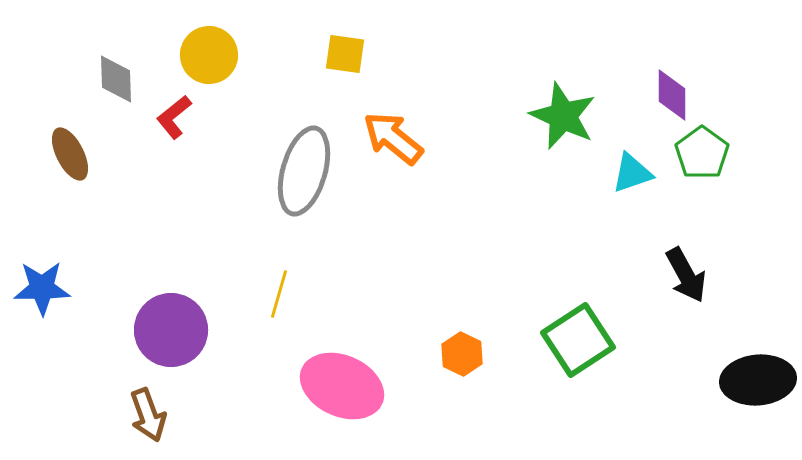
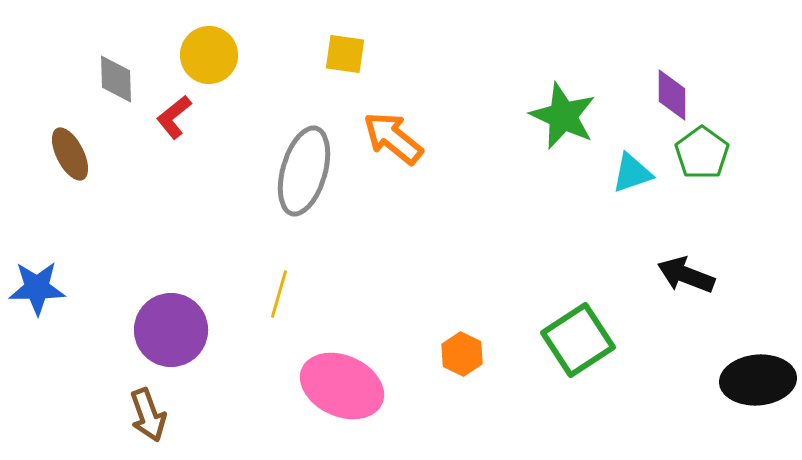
black arrow: rotated 140 degrees clockwise
blue star: moved 5 px left
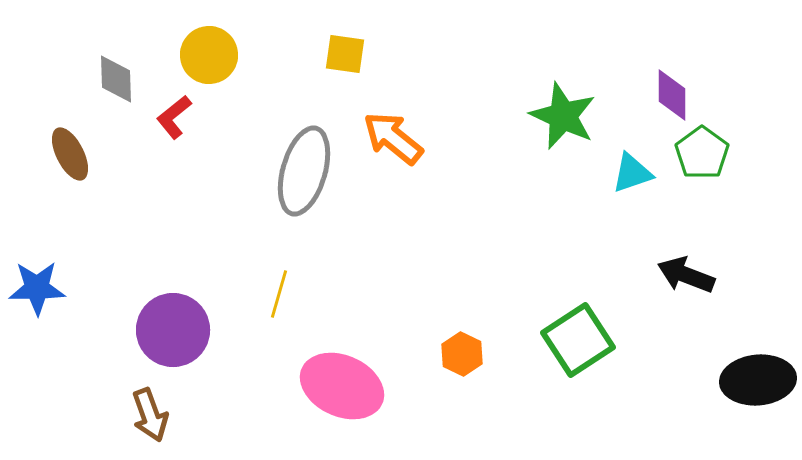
purple circle: moved 2 px right
brown arrow: moved 2 px right
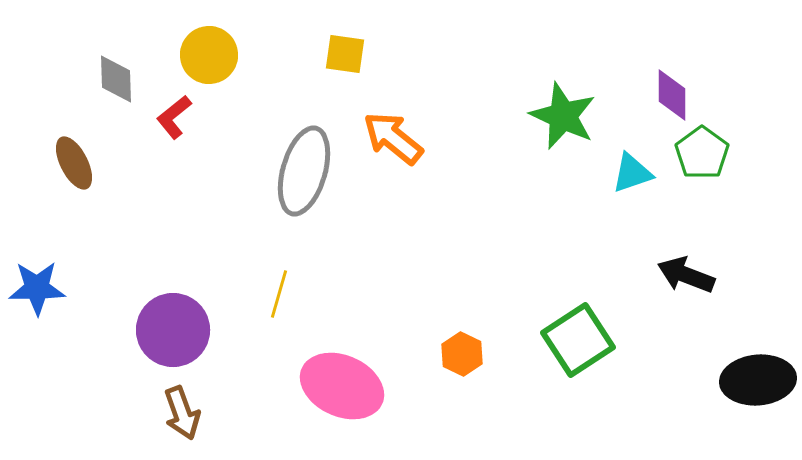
brown ellipse: moved 4 px right, 9 px down
brown arrow: moved 32 px right, 2 px up
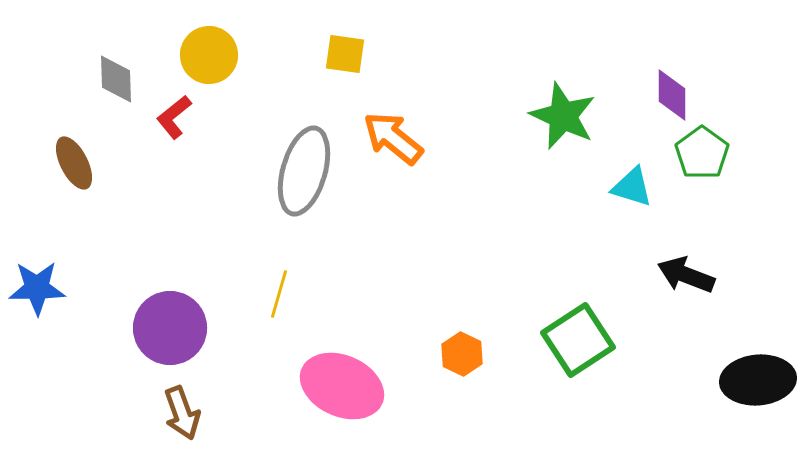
cyan triangle: moved 14 px down; rotated 36 degrees clockwise
purple circle: moved 3 px left, 2 px up
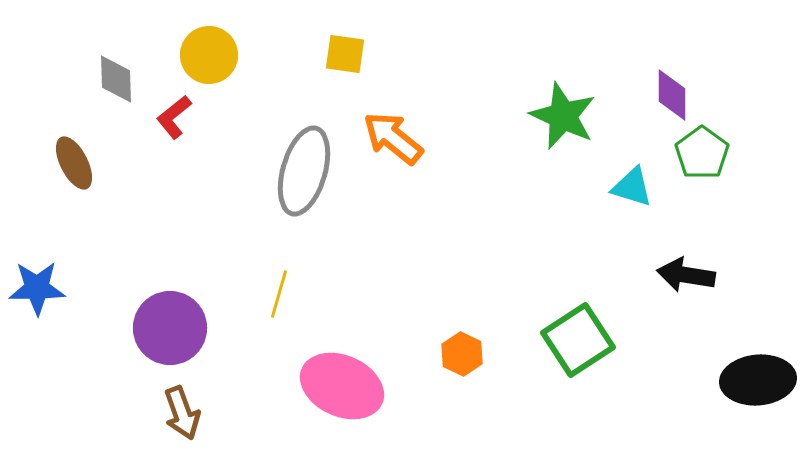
black arrow: rotated 12 degrees counterclockwise
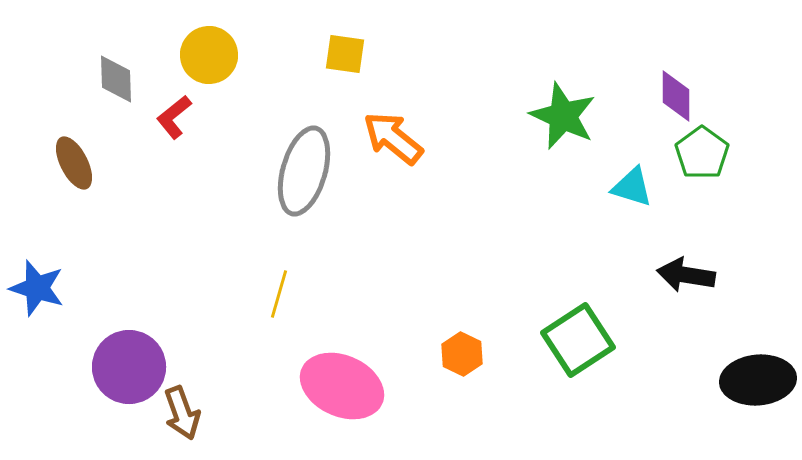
purple diamond: moved 4 px right, 1 px down
blue star: rotated 18 degrees clockwise
purple circle: moved 41 px left, 39 px down
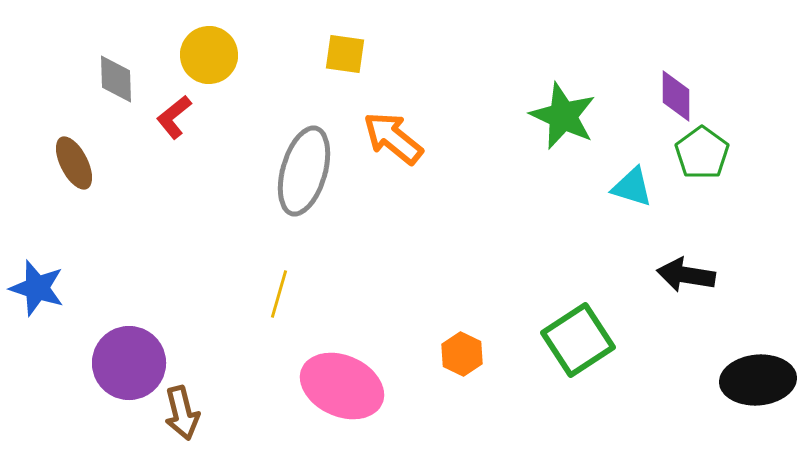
purple circle: moved 4 px up
brown arrow: rotated 6 degrees clockwise
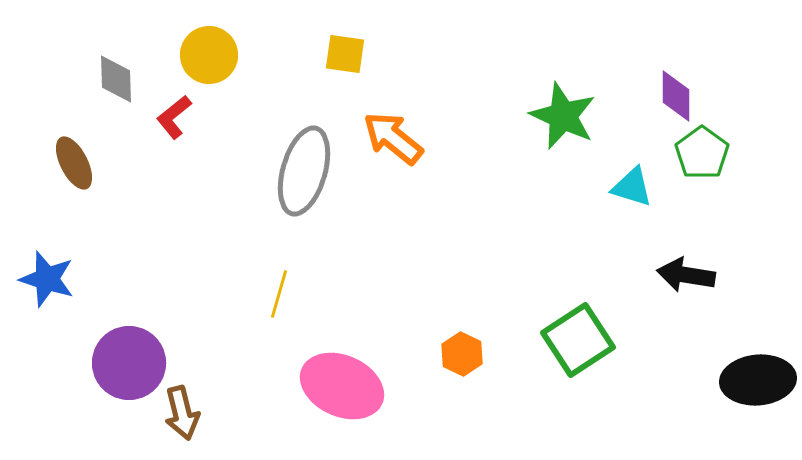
blue star: moved 10 px right, 9 px up
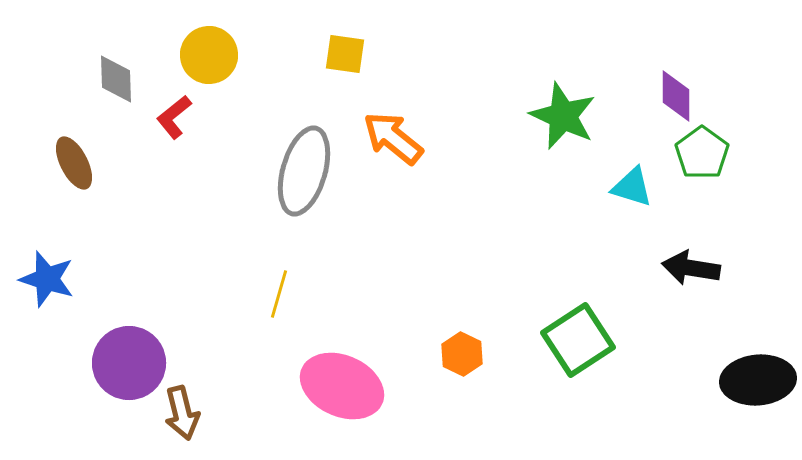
black arrow: moved 5 px right, 7 px up
